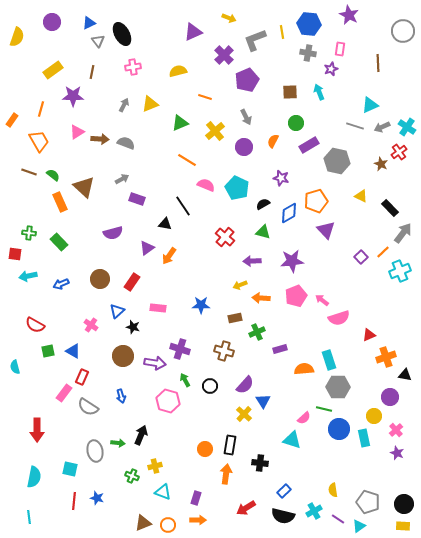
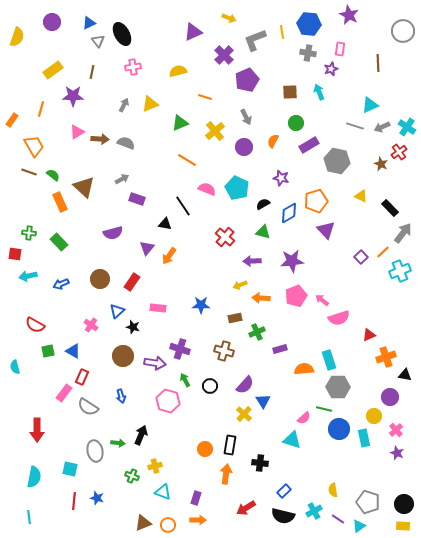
orange trapezoid at (39, 141): moved 5 px left, 5 px down
pink semicircle at (206, 185): moved 1 px right, 4 px down
purple triangle at (147, 248): rotated 14 degrees counterclockwise
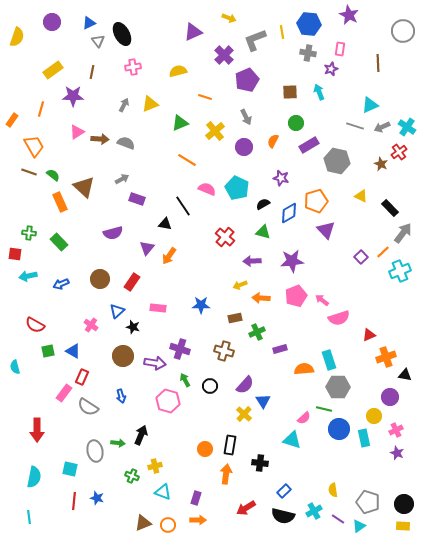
pink cross at (396, 430): rotated 16 degrees clockwise
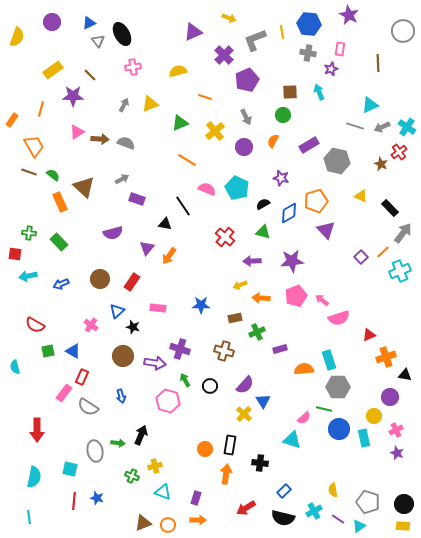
brown line at (92, 72): moved 2 px left, 3 px down; rotated 56 degrees counterclockwise
green circle at (296, 123): moved 13 px left, 8 px up
black semicircle at (283, 516): moved 2 px down
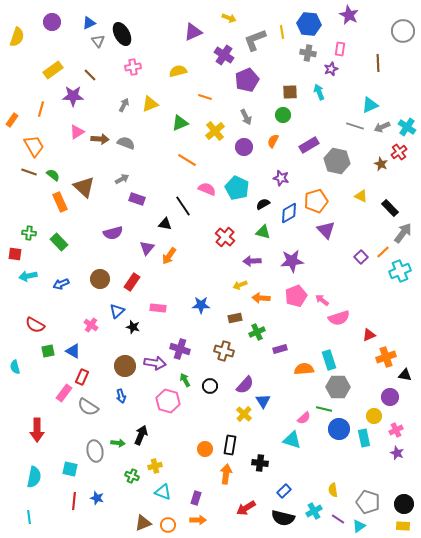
purple cross at (224, 55): rotated 12 degrees counterclockwise
brown circle at (123, 356): moved 2 px right, 10 px down
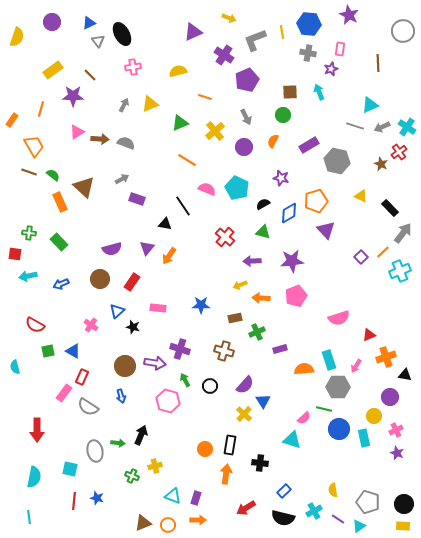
purple semicircle at (113, 233): moved 1 px left, 16 px down
pink arrow at (322, 300): moved 34 px right, 66 px down; rotated 96 degrees counterclockwise
cyan triangle at (163, 492): moved 10 px right, 4 px down
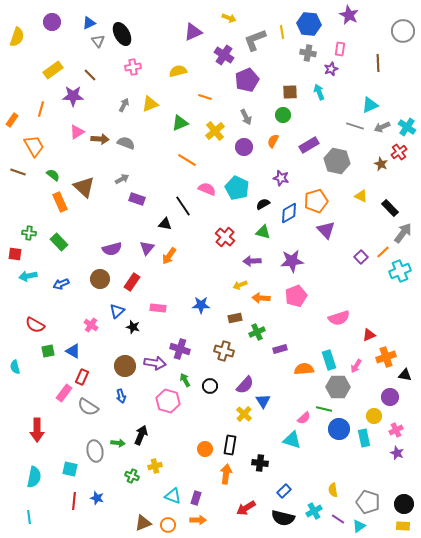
brown line at (29, 172): moved 11 px left
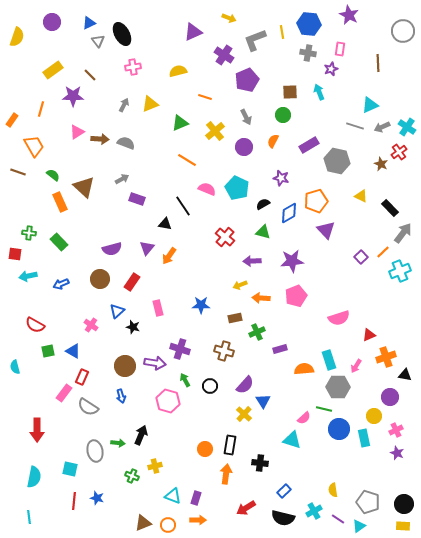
pink rectangle at (158, 308): rotated 70 degrees clockwise
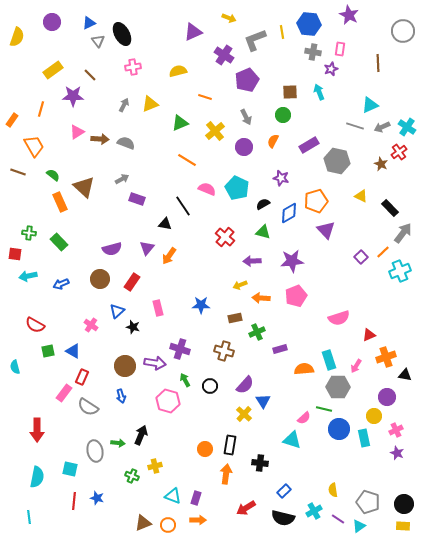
gray cross at (308, 53): moved 5 px right, 1 px up
purple circle at (390, 397): moved 3 px left
cyan semicircle at (34, 477): moved 3 px right
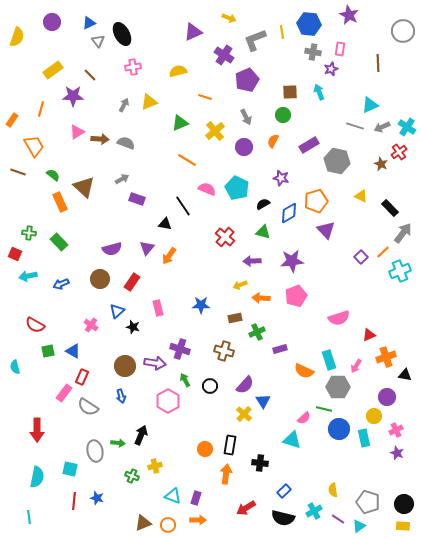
yellow triangle at (150, 104): moved 1 px left, 2 px up
red square at (15, 254): rotated 16 degrees clockwise
orange semicircle at (304, 369): moved 2 px down; rotated 150 degrees counterclockwise
pink hexagon at (168, 401): rotated 15 degrees clockwise
